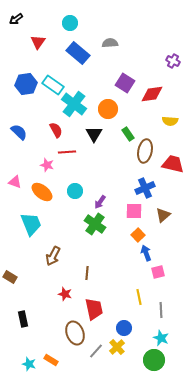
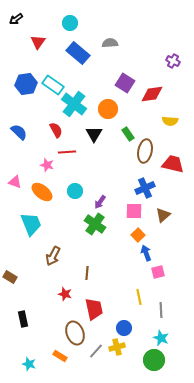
yellow cross at (117, 347): rotated 28 degrees clockwise
orange rectangle at (51, 360): moved 9 px right, 4 px up
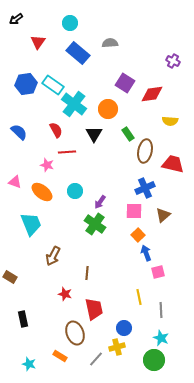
gray line at (96, 351): moved 8 px down
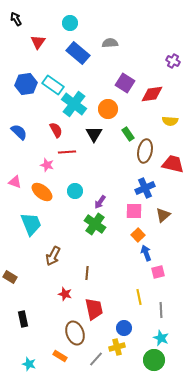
black arrow at (16, 19): rotated 96 degrees clockwise
